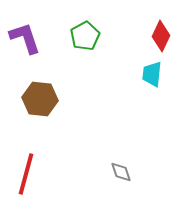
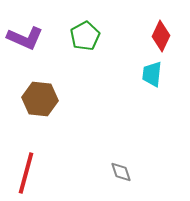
purple L-shape: rotated 132 degrees clockwise
red line: moved 1 px up
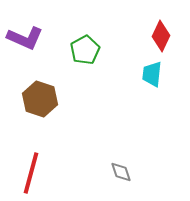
green pentagon: moved 14 px down
brown hexagon: rotated 12 degrees clockwise
red line: moved 5 px right
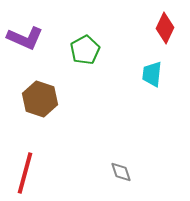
red diamond: moved 4 px right, 8 px up
red line: moved 6 px left
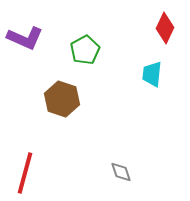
brown hexagon: moved 22 px right
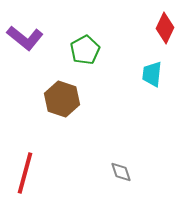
purple L-shape: rotated 15 degrees clockwise
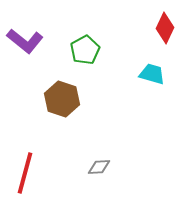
purple L-shape: moved 3 px down
cyan trapezoid: rotated 100 degrees clockwise
gray diamond: moved 22 px left, 5 px up; rotated 75 degrees counterclockwise
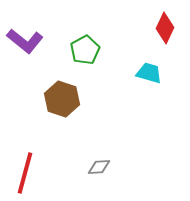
cyan trapezoid: moved 3 px left, 1 px up
